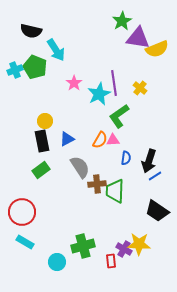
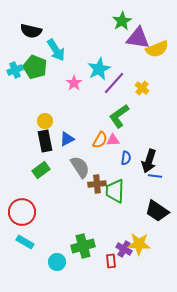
purple line: rotated 50 degrees clockwise
yellow cross: moved 2 px right
cyan star: moved 25 px up
black rectangle: moved 3 px right
blue line: rotated 40 degrees clockwise
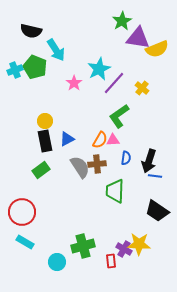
brown cross: moved 20 px up
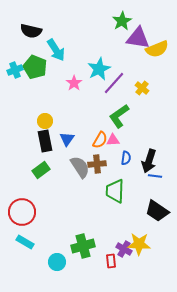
blue triangle: rotated 28 degrees counterclockwise
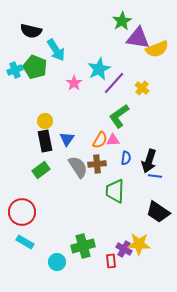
gray semicircle: moved 2 px left
black trapezoid: moved 1 px right, 1 px down
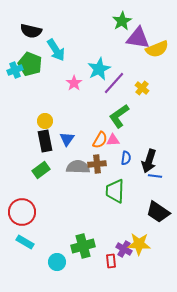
green pentagon: moved 5 px left, 3 px up
gray semicircle: rotated 55 degrees counterclockwise
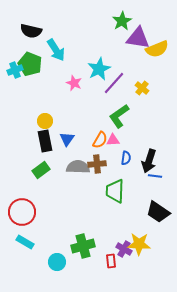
pink star: rotated 14 degrees counterclockwise
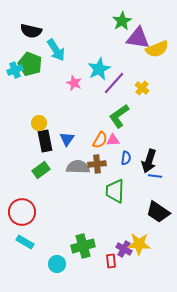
yellow circle: moved 6 px left, 2 px down
cyan circle: moved 2 px down
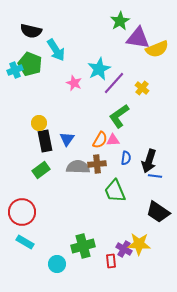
green star: moved 2 px left
green trapezoid: rotated 25 degrees counterclockwise
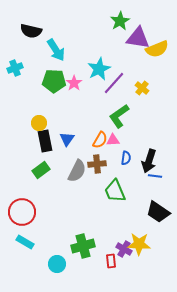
green pentagon: moved 24 px right, 17 px down; rotated 20 degrees counterclockwise
cyan cross: moved 2 px up
pink star: rotated 14 degrees clockwise
gray semicircle: moved 1 px left, 4 px down; rotated 115 degrees clockwise
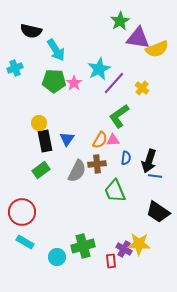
cyan circle: moved 7 px up
